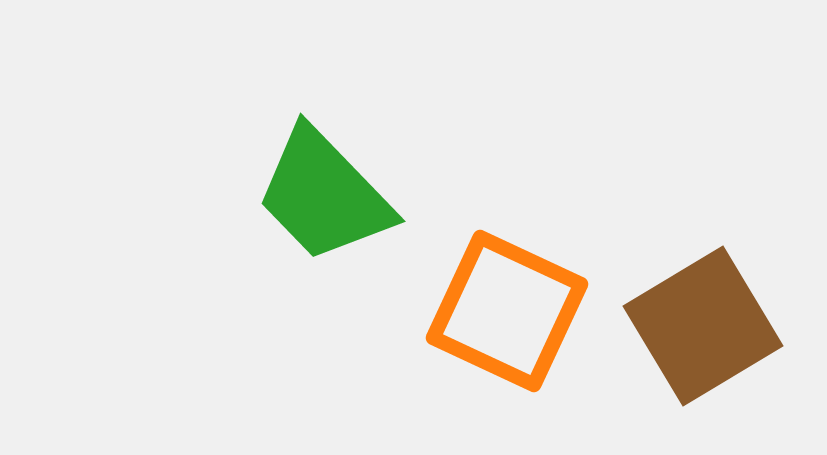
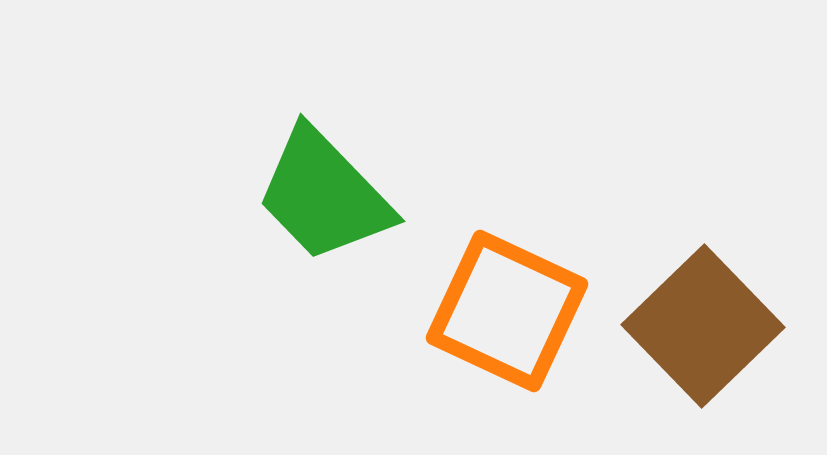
brown square: rotated 13 degrees counterclockwise
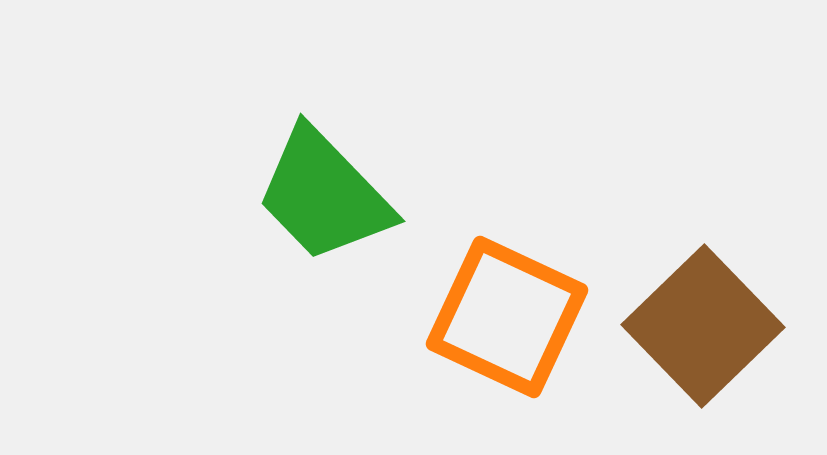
orange square: moved 6 px down
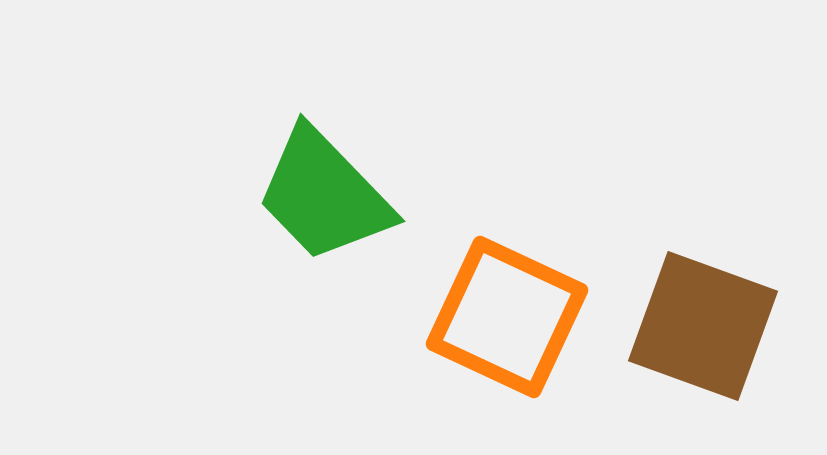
brown square: rotated 26 degrees counterclockwise
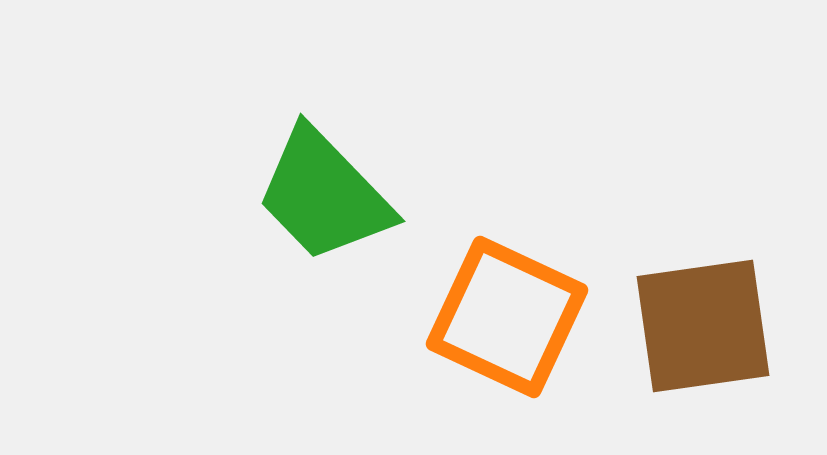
brown square: rotated 28 degrees counterclockwise
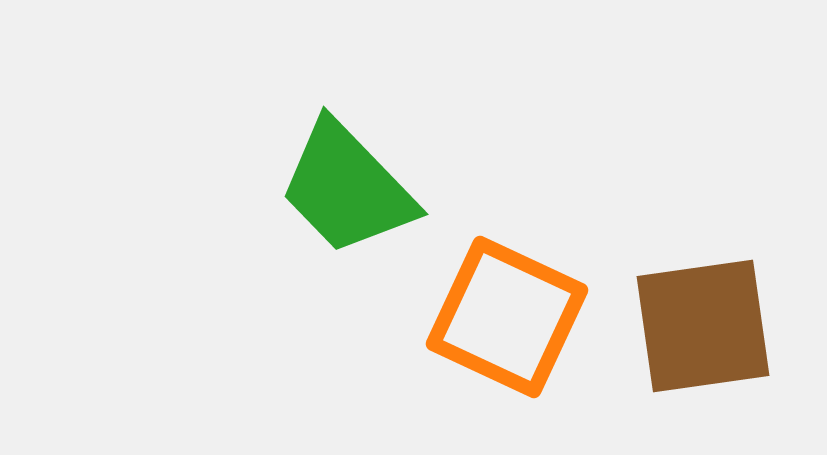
green trapezoid: moved 23 px right, 7 px up
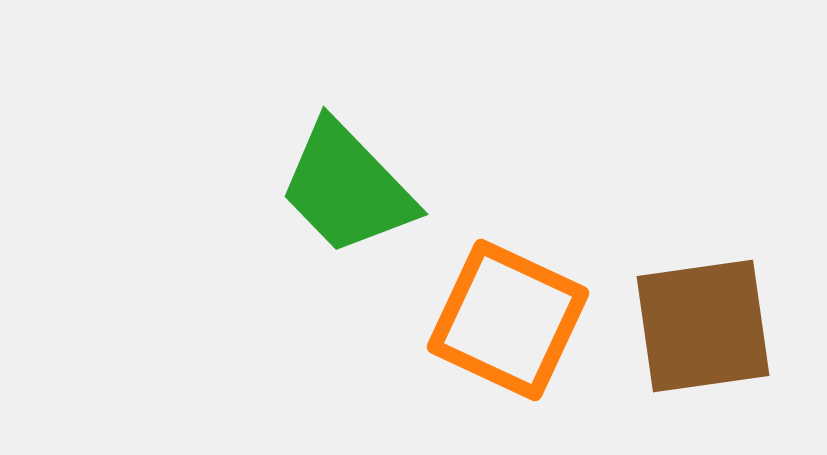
orange square: moved 1 px right, 3 px down
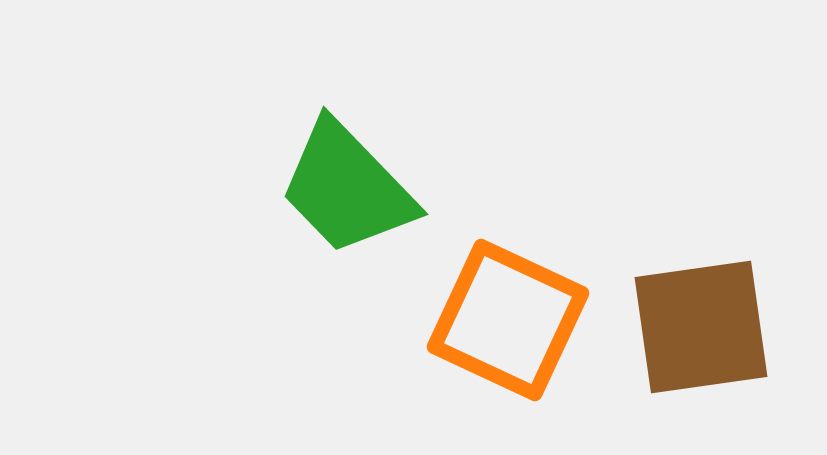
brown square: moved 2 px left, 1 px down
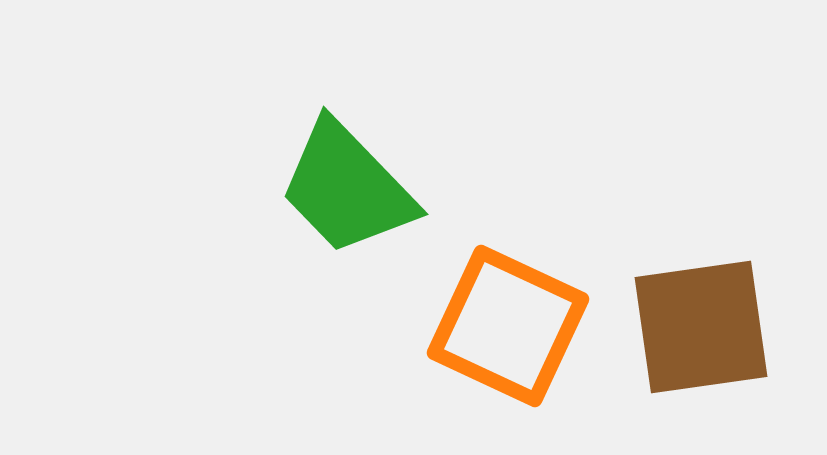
orange square: moved 6 px down
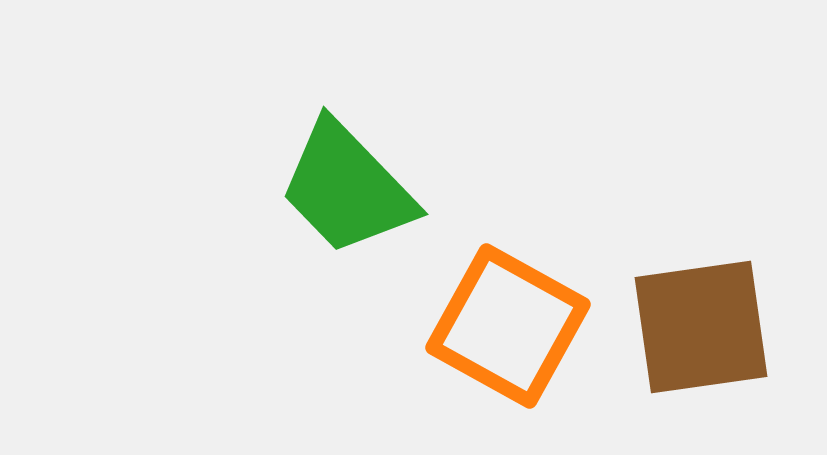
orange square: rotated 4 degrees clockwise
